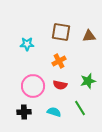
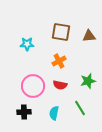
cyan semicircle: moved 1 px down; rotated 96 degrees counterclockwise
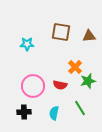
orange cross: moved 16 px right, 6 px down; rotated 16 degrees counterclockwise
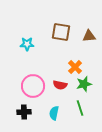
green star: moved 4 px left, 3 px down
green line: rotated 14 degrees clockwise
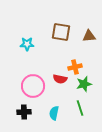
orange cross: rotated 32 degrees clockwise
red semicircle: moved 6 px up
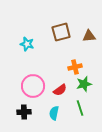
brown square: rotated 24 degrees counterclockwise
cyan star: rotated 16 degrees clockwise
red semicircle: moved 11 px down; rotated 48 degrees counterclockwise
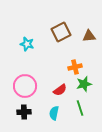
brown square: rotated 12 degrees counterclockwise
pink circle: moved 8 px left
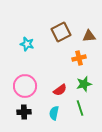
orange cross: moved 4 px right, 9 px up
